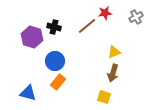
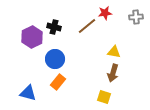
gray cross: rotated 24 degrees clockwise
purple hexagon: rotated 15 degrees clockwise
yellow triangle: rotated 32 degrees clockwise
blue circle: moved 2 px up
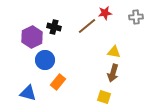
blue circle: moved 10 px left, 1 px down
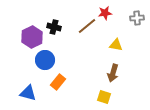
gray cross: moved 1 px right, 1 px down
yellow triangle: moved 2 px right, 7 px up
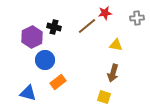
orange rectangle: rotated 14 degrees clockwise
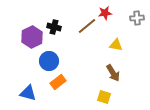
blue circle: moved 4 px right, 1 px down
brown arrow: rotated 48 degrees counterclockwise
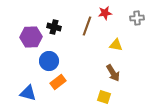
brown line: rotated 30 degrees counterclockwise
purple hexagon: moved 1 px left; rotated 25 degrees clockwise
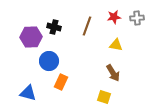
red star: moved 9 px right, 4 px down
orange rectangle: moved 3 px right; rotated 28 degrees counterclockwise
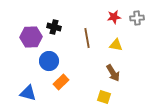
brown line: moved 12 px down; rotated 30 degrees counterclockwise
orange rectangle: rotated 21 degrees clockwise
